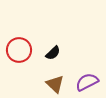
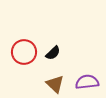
red circle: moved 5 px right, 2 px down
purple semicircle: rotated 20 degrees clockwise
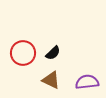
red circle: moved 1 px left, 1 px down
brown triangle: moved 4 px left, 4 px up; rotated 18 degrees counterclockwise
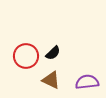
red circle: moved 3 px right, 3 px down
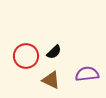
black semicircle: moved 1 px right, 1 px up
purple semicircle: moved 8 px up
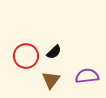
purple semicircle: moved 2 px down
brown triangle: rotated 42 degrees clockwise
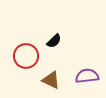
black semicircle: moved 11 px up
brown triangle: rotated 42 degrees counterclockwise
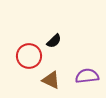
red circle: moved 3 px right
